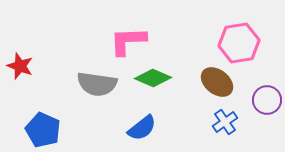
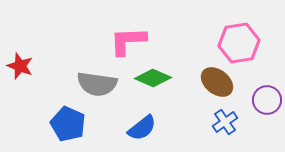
blue pentagon: moved 25 px right, 6 px up
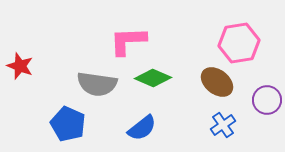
blue cross: moved 2 px left, 3 px down
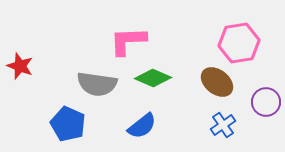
purple circle: moved 1 px left, 2 px down
blue semicircle: moved 2 px up
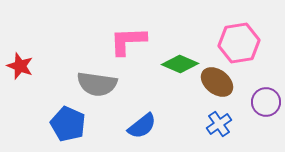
green diamond: moved 27 px right, 14 px up
blue cross: moved 4 px left, 1 px up
